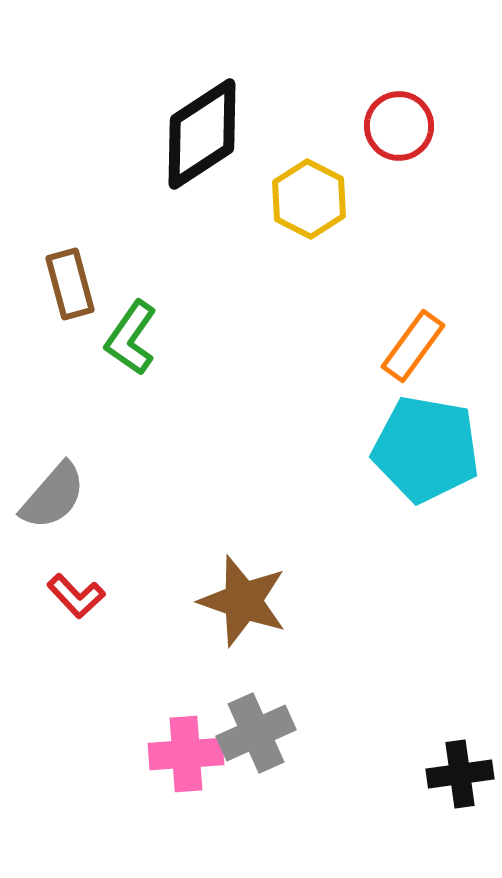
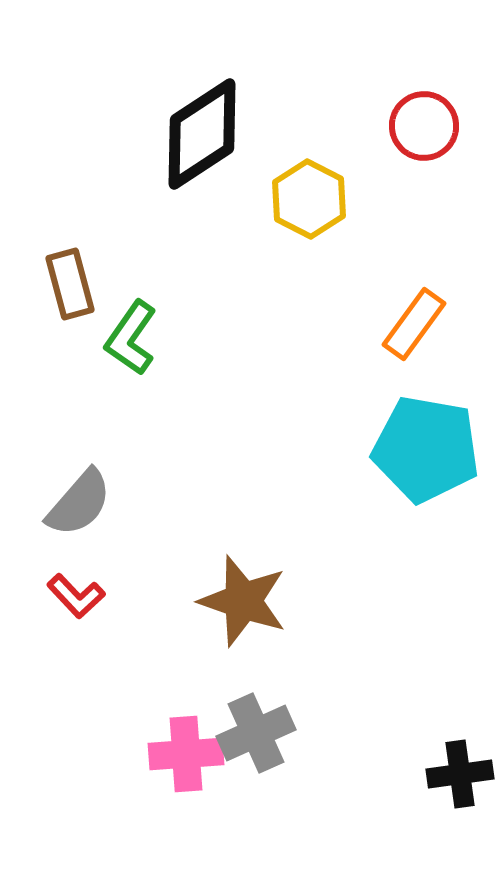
red circle: moved 25 px right
orange rectangle: moved 1 px right, 22 px up
gray semicircle: moved 26 px right, 7 px down
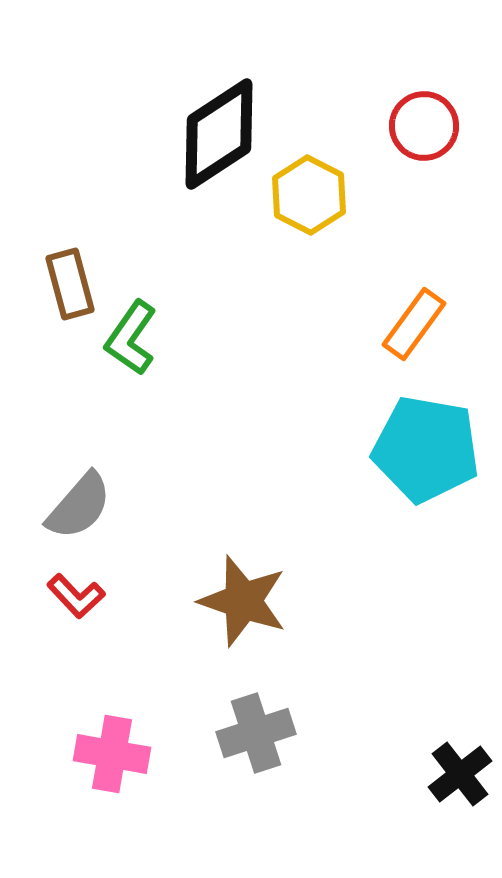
black diamond: moved 17 px right
yellow hexagon: moved 4 px up
gray semicircle: moved 3 px down
gray cross: rotated 6 degrees clockwise
pink cross: moved 74 px left; rotated 14 degrees clockwise
black cross: rotated 30 degrees counterclockwise
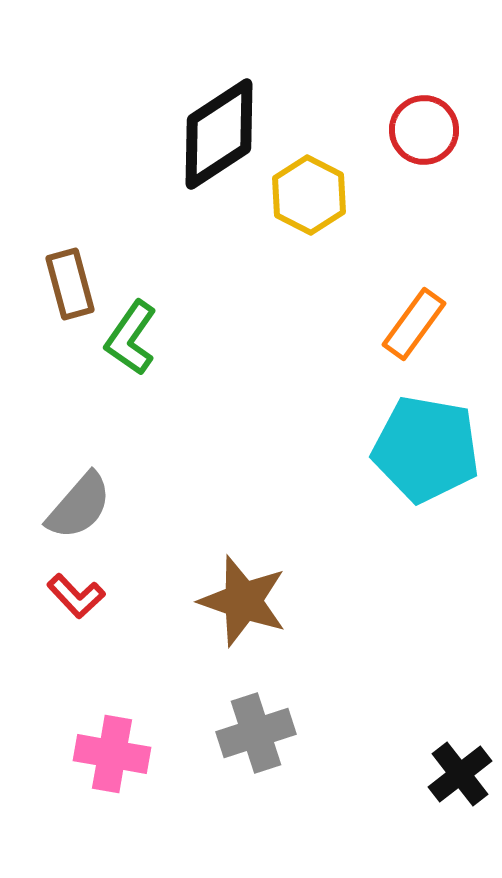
red circle: moved 4 px down
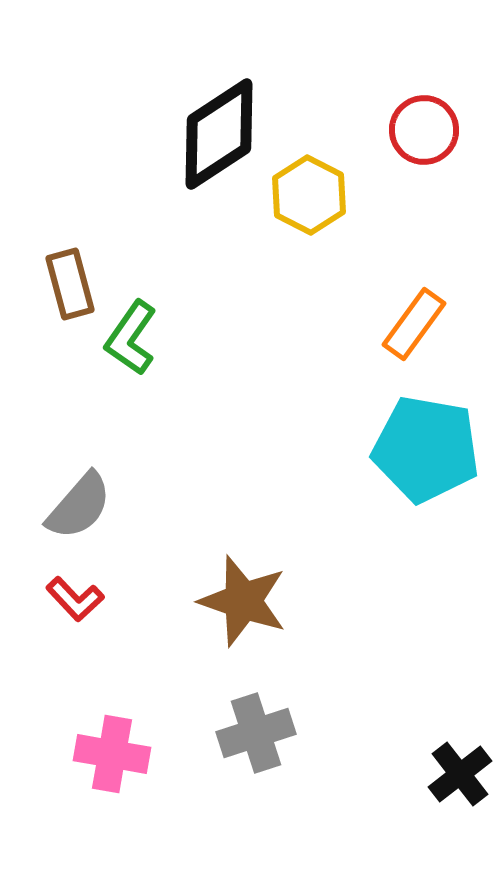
red L-shape: moved 1 px left, 3 px down
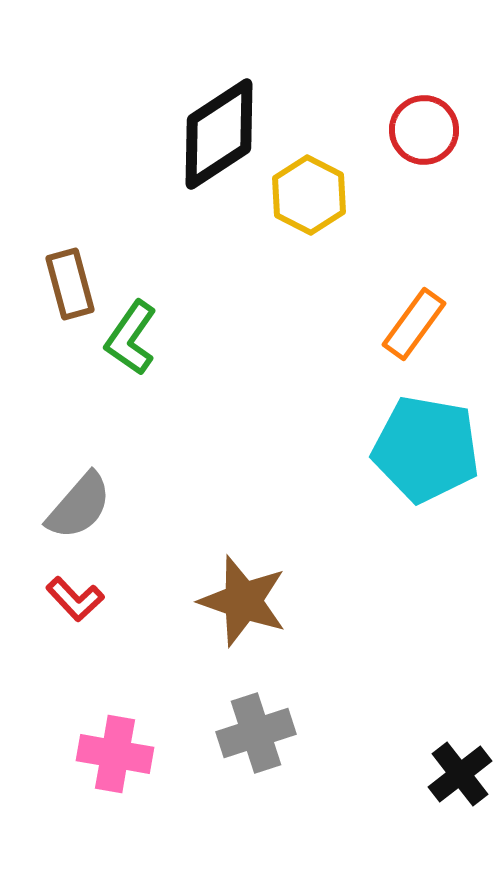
pink cross: moved 3 px right
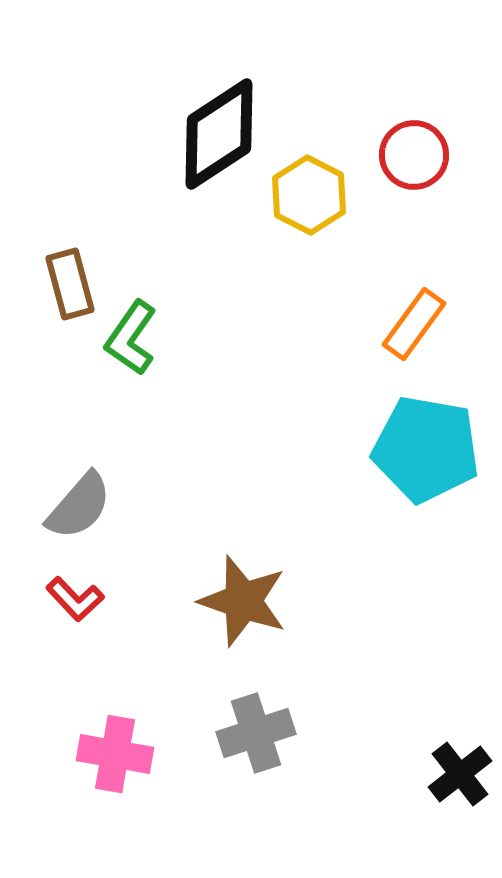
red circle: moved 10 px left, 25 px down
